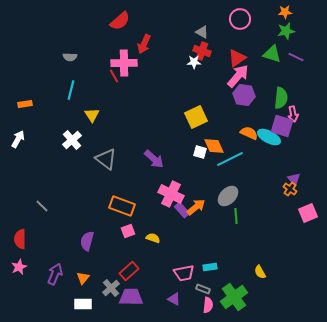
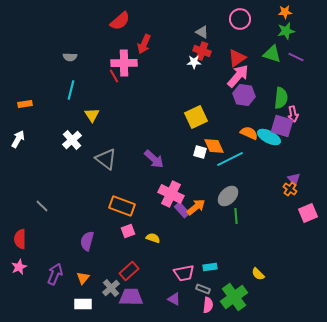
yellow semicircle at (260, 272): moved 2 px left, 2 px down; rotated 16 degrees counterclockwise
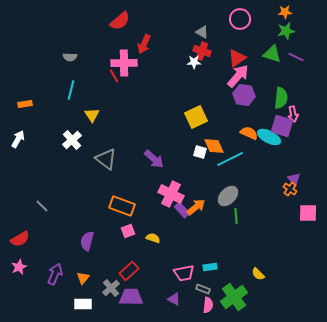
pink square at (308, 213): rotated 24 degrees clockwise
red semicircle at (20, 239): rotated 120 degrees counterclockwise
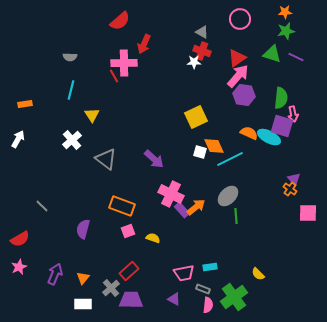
purple semicircle at (87, 241): moved 4 px left, 12 px up
purple trapezoid at (131, 297): moved 3 px down
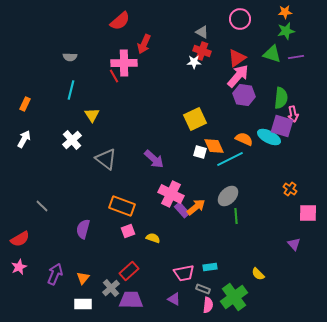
purple line at (296, 57): rotated 35 degrees counterclockwise
orange rectangle at (25, 104): rotated 56 degrees counterclockwise
yellow square at (196, 117): moved 1 px left, 2 px down
orange semicircle at (249, 133): moved 5 px left, 6 px down
white arrow at (18, 139): moved 6 px right
purple triangle at (294, 179): moved 65 px down
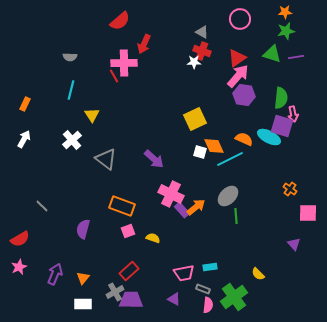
gray cross at (111, 288): moved 4 px right, 4 px down; rotated 12 degrees clockwise
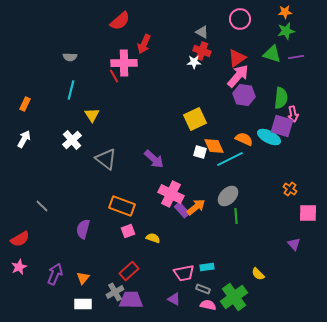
cyan rectangle at (210, 267): moved 3 px left
pink semicircle at (208, 305): rotated 84 degrees counterclockwise
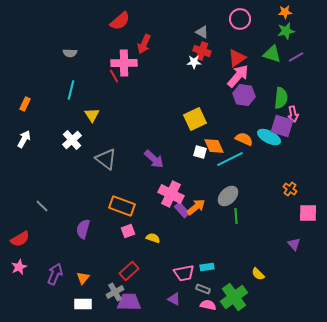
gray semicircle at (70, 57): moved 4 px up
purple line at (296, 57): rotated 21 degrees counterclockwise
purple trapezoid at (131, 300): moved 2 px left, 2 px down
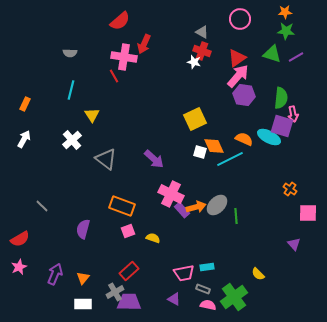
green star at (286, 31): rotated 18 degrees clockwise
white star at (194, 62): rotated 16 degrees clockwise
pink cross at (124, 63): moved 6 px up; rotated 10 degrees clockwise
gray ellipse at (228, 196): moved 11 px left, 9 px down
orange arrow at (196, 207): rotated 24 degrees clockwise
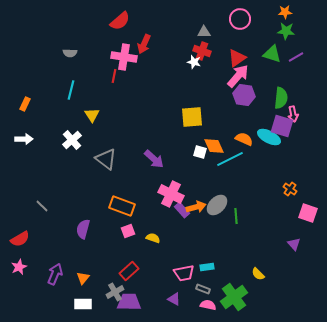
gray triangle at (202, 32): moved 2 px right; rotated 32 degrees counterclockwise
red line at (114, 76): rotated 40 degrees clockwise
yellow square at (195, 119): moved 3 px left, 2 px up; rotated 20 degrees clockwise
white arrow at (24, 139): rotated 60 degrees clockwise
pink square at (308, 213): rotated 18 degrees clockwise
